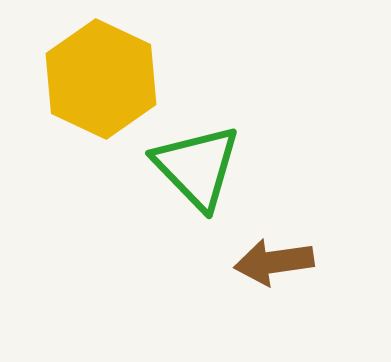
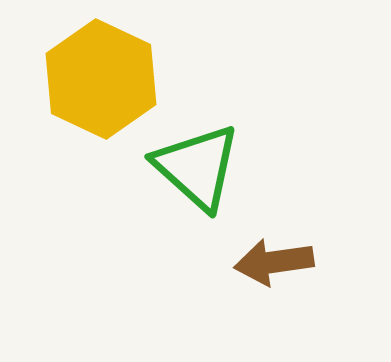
green triangle: rotated 4 degrees counterclockwise
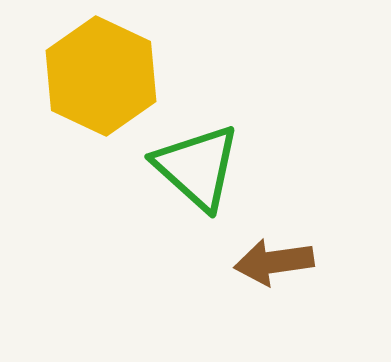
yellow hexagon: moved 3 px up
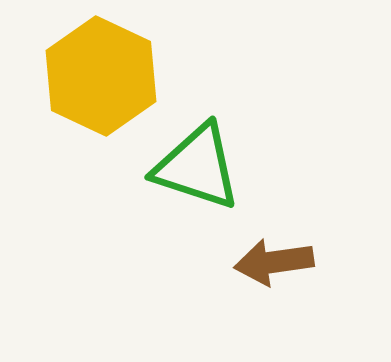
green triangle: rotated 24 degrees counterclockwise
